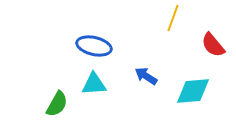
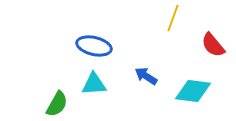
cyan diamond: rotated 12 degrees clockwise
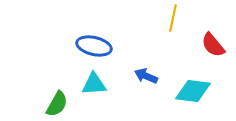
yellow line: rotated 8 degrees counterclockwise
blue arrow: rotated 10 degrees counterclockwise
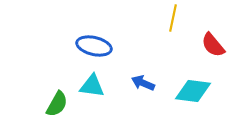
blue arrow: moved 3 px left, 7 px down
cyan triangle: moved 2 px left, 2 px down; rotated 12 degrees clockwise
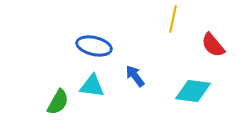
yellow line: moved 1 px down
blue arrow: moved 8 px left, 7 px up; rotated 30 degrees clockwise
green semicircle: moved 1 px right, 2 px up
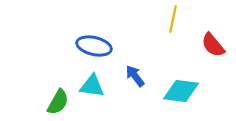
cyan diamond: moved 12 px left
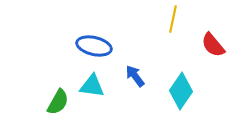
cyan diamond: rotated 63 degrees counterclockwise
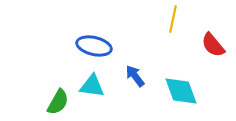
cyan diamond: rotated 54 degrees counterclockwise
